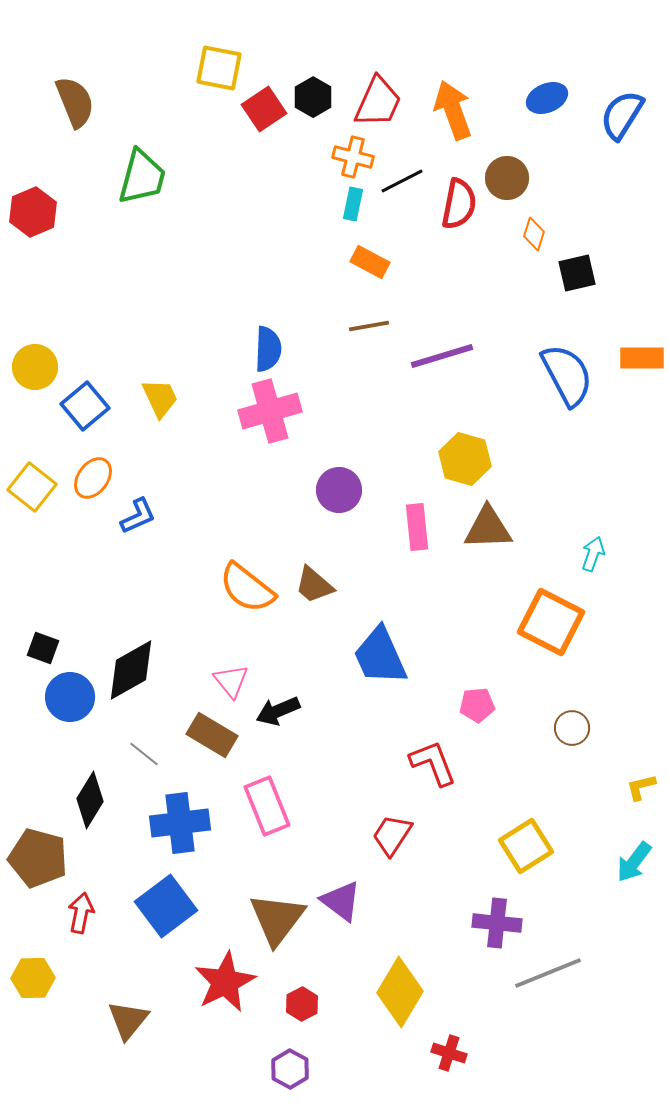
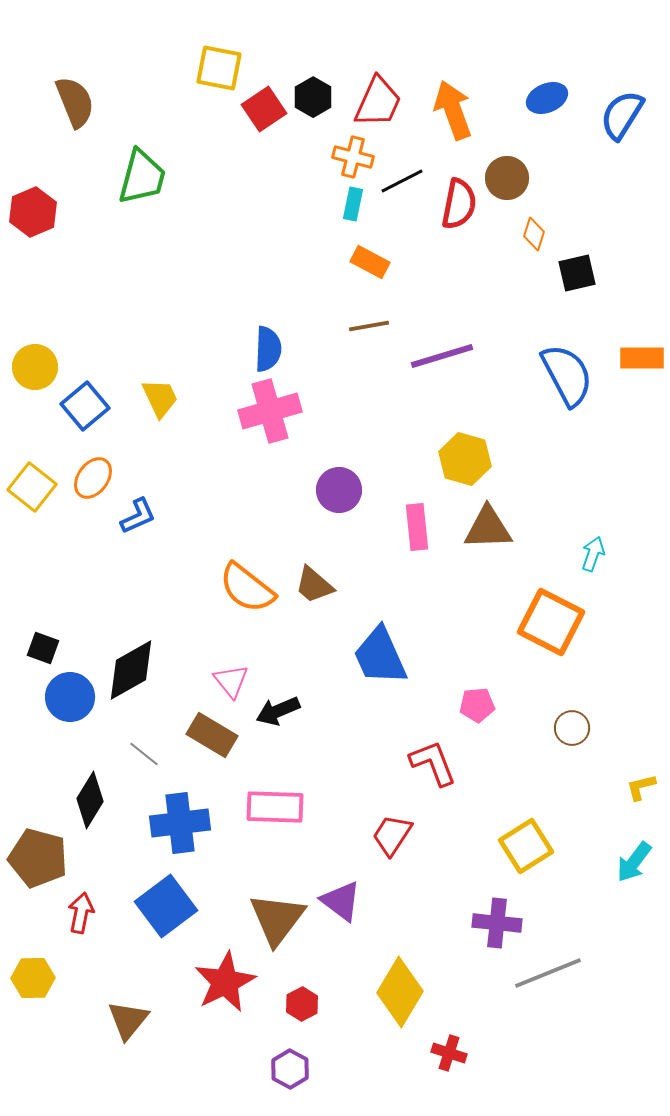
pink rectangle at (267, 806): moved 8 px right, 1 px down; rotated 66 degrees counterclockwise
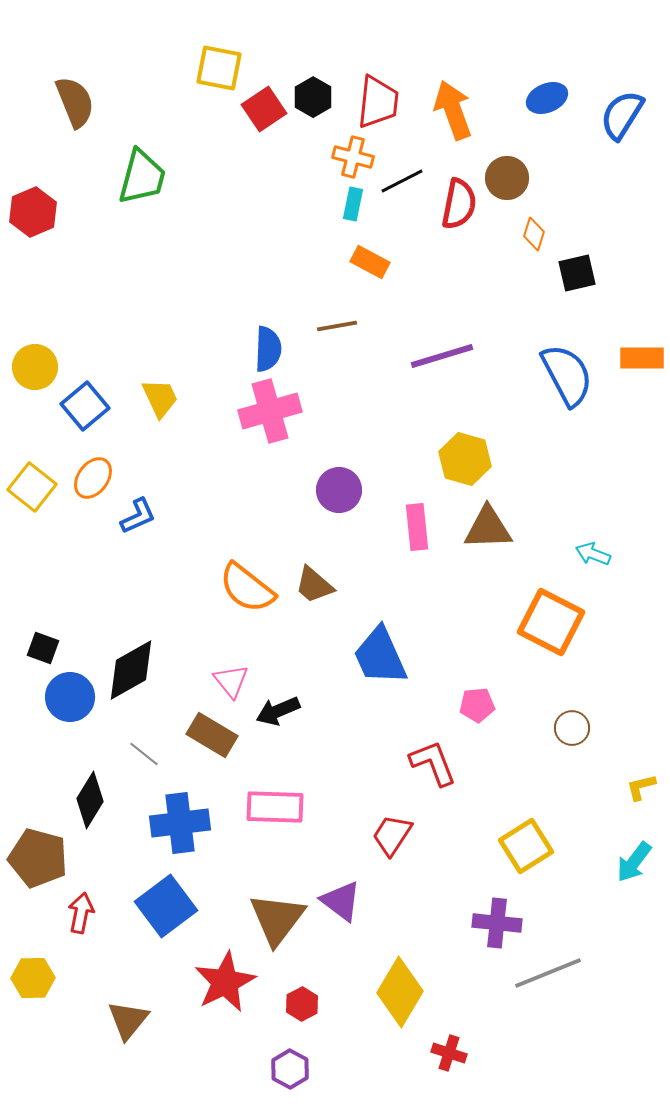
red trapezoid at (378, 102): rotated 18 degrees counterclockwise
brown line at (369, 326): moved 32 px left
cyan arrow at (593, 554): rotated 88 degrees counterclockwise
